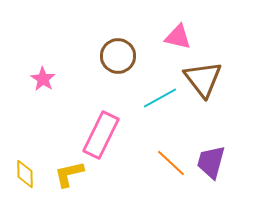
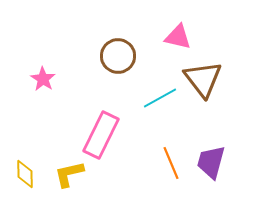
orange line: rotated 24 degrees clockwise
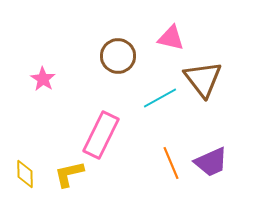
pink triangle: moved 7 px left, 1 px down
purple trapezoid: rotated 129 degrees counterclockwise
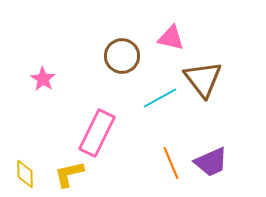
brown circle: moved 4 px right
pink rectangle: moved 4 px left, 2 px up
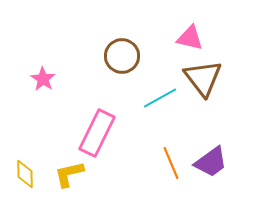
pink triangle: moved 19 px right
brown triangle: moved 1 px up
purple trapezoid: rotated 12 degrees counterclockwise
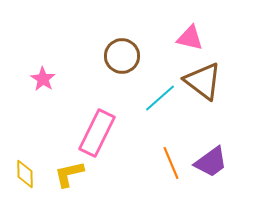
brown triangle: moved 3 px down; rotated 15 degrees counterclockwise
cyan line: rotated 12 degrees counterclockwise
